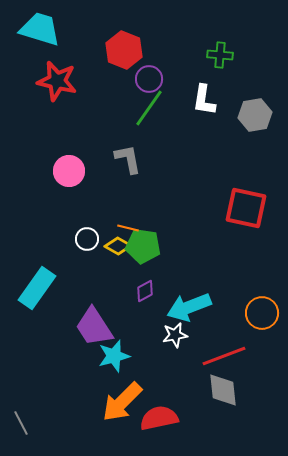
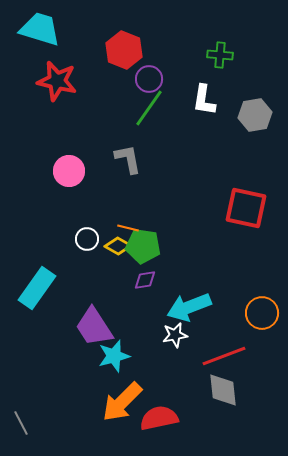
purple diamond: moved 11 px up; rotated 20 degrees clockwise
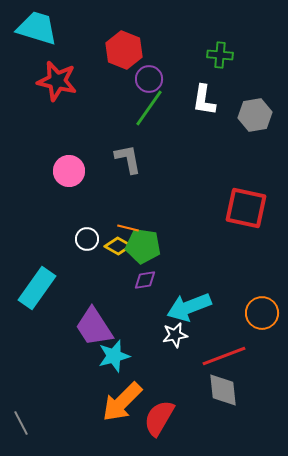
cyan trapezoid: moved 3 px left, 1 px up
red semicircle: rotated 48 degrees counterclockwise
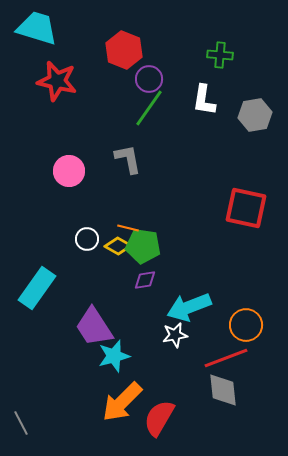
orange circle: moved 16 px left, 12 px down
red line: moved 2 px right, 2 px down
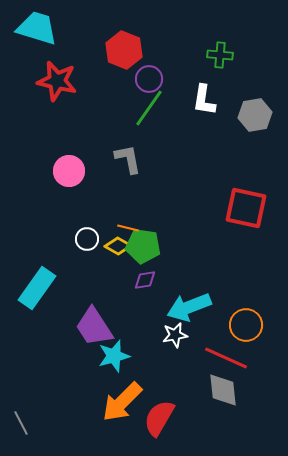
red line: rotated 45 degrees clockwise
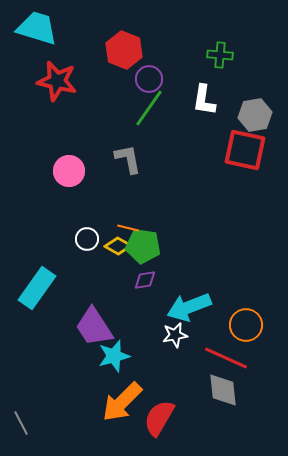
red square: moved 1 px left, 58 px up
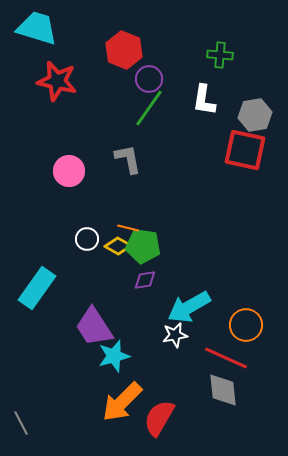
cyan arrow: rotated 9 degrees counterclockwise
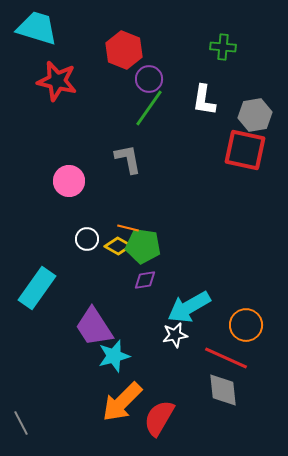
green cross: moved 3 px right, 8 px up
pink circle: moved 10 px down
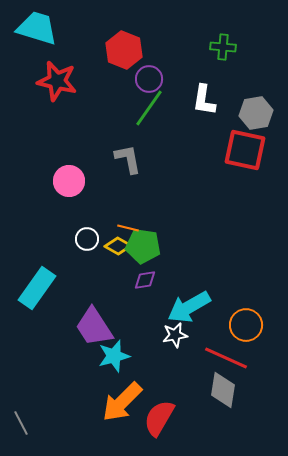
gray hexagon: moved 1 px right, 2 px up
gray diamond: rotated 15 degrees clockwise
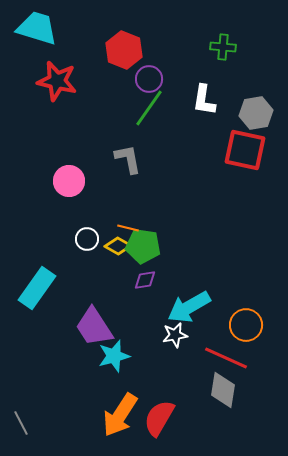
orange arrow: moved 2 px left, 13 px down; rotated 12 degrees counterclockwise
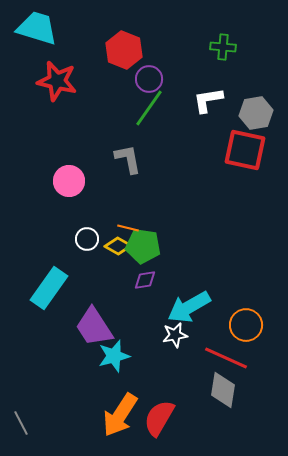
white L-shape: moved 4 px right; rotated 72 degrees clockwise
cyan rectangle: moved 12 px right
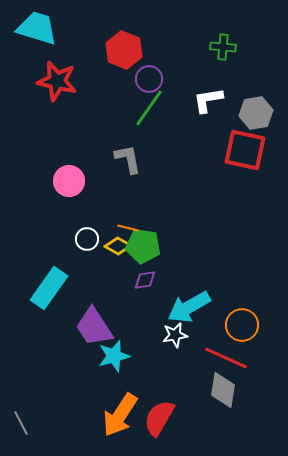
orange circle: moved 4 px left
